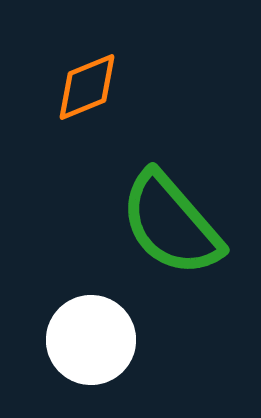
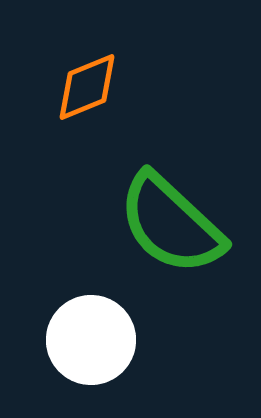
green semicircle: rotated 6 degrees counterclockwise
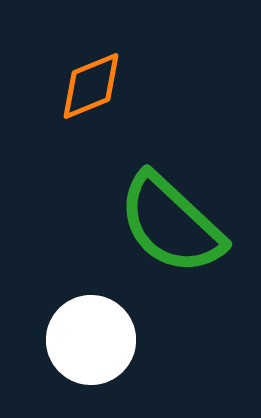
orange diamond: moved 4 px right, 1 px up
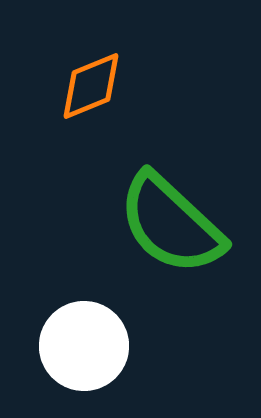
white circle: moved 7 px left, 6 px down
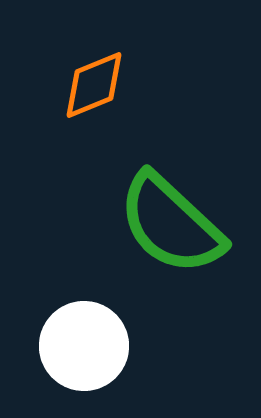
orange diamond: moved 3 px right, 1 px up
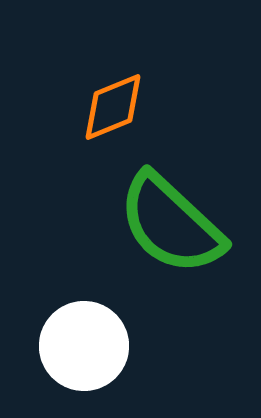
orange diamond: moved 19 px right, 22 px down
